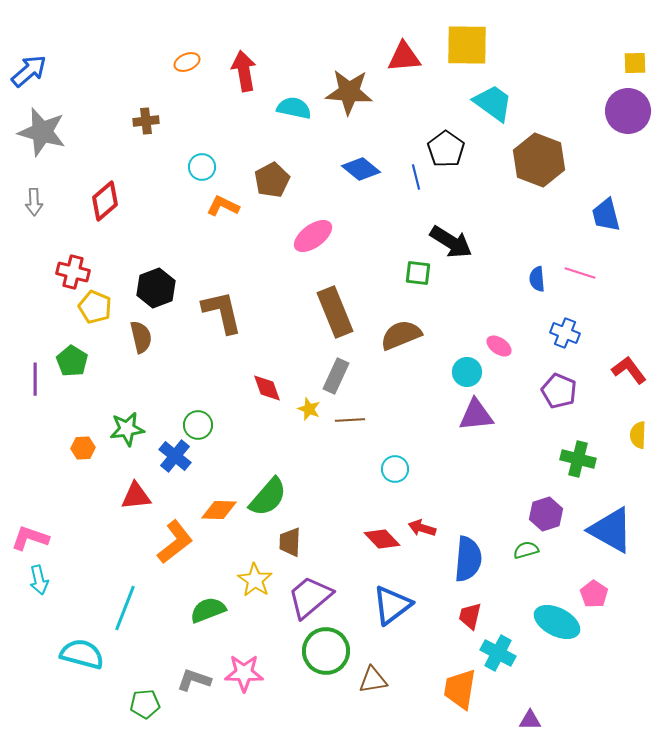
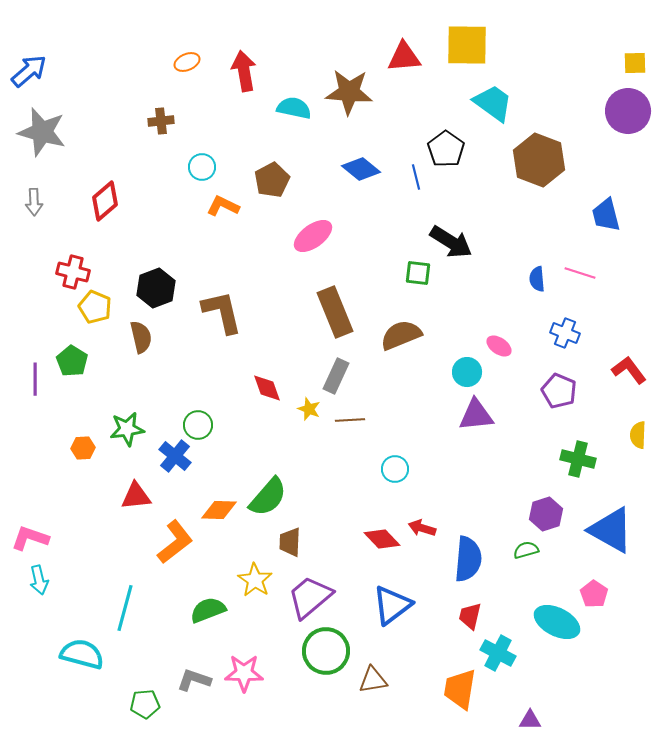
brown cross at (146, 121): moved 15 px right
cyan line at (125, 608): rotated 6 degrees counterclockwise
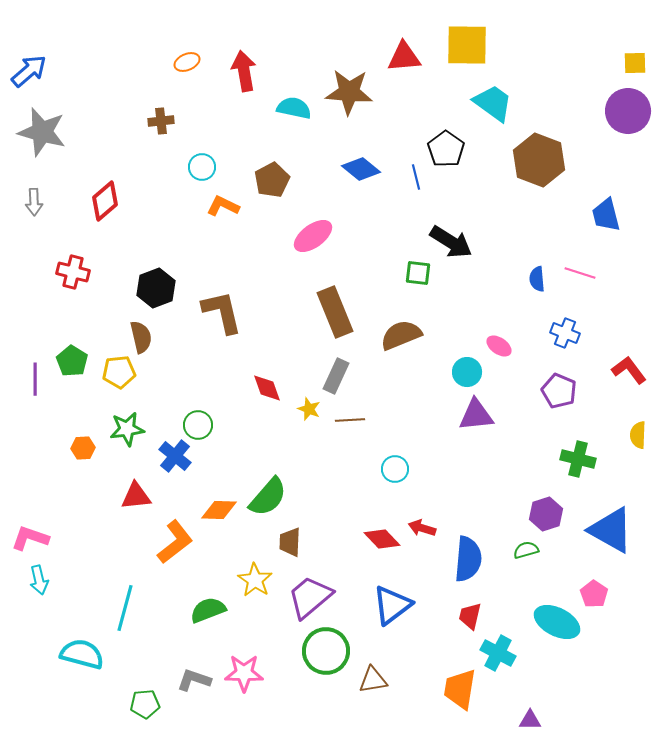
yellow pentagon at (95, 307): moved 24 px right, 65 px down; rotated 28 degrees counterclockwise
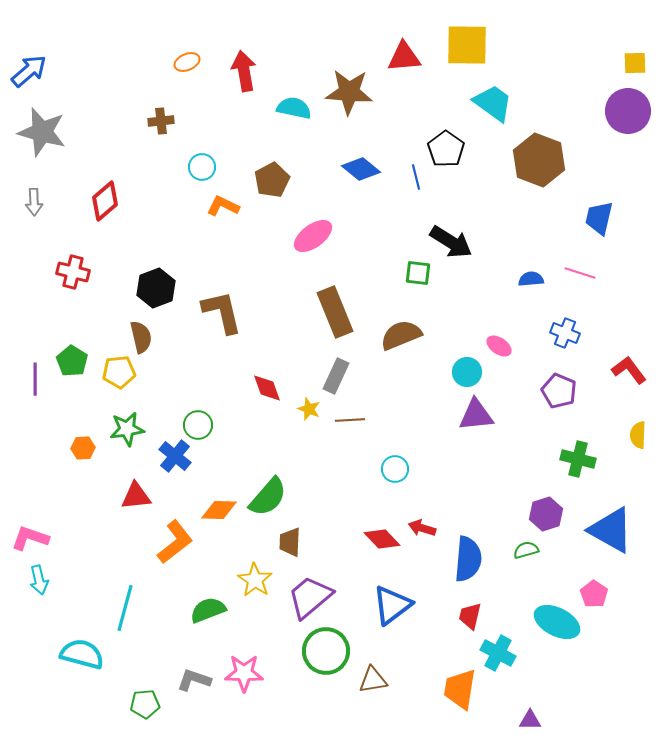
blue trapezoid at (606, 215): moved 7 px left, 3 px down; rotated 27 degrees clockwise
blue semicircle at (537, 279): moved 6 px left; rotated 90 degrees clockwise
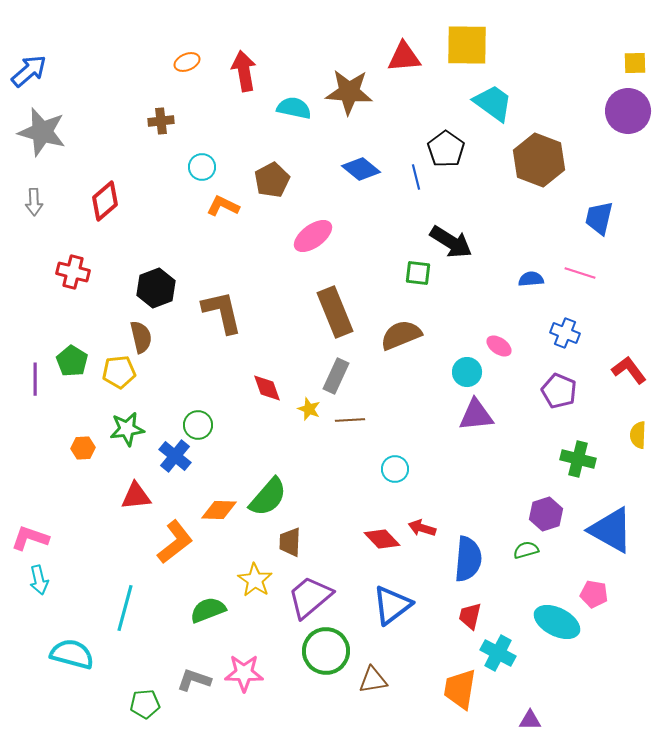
pink pentagon at (594, 594): rotated 24 degrees counterclockwise
cyan semicircle at (82, 654): moved 10 px left
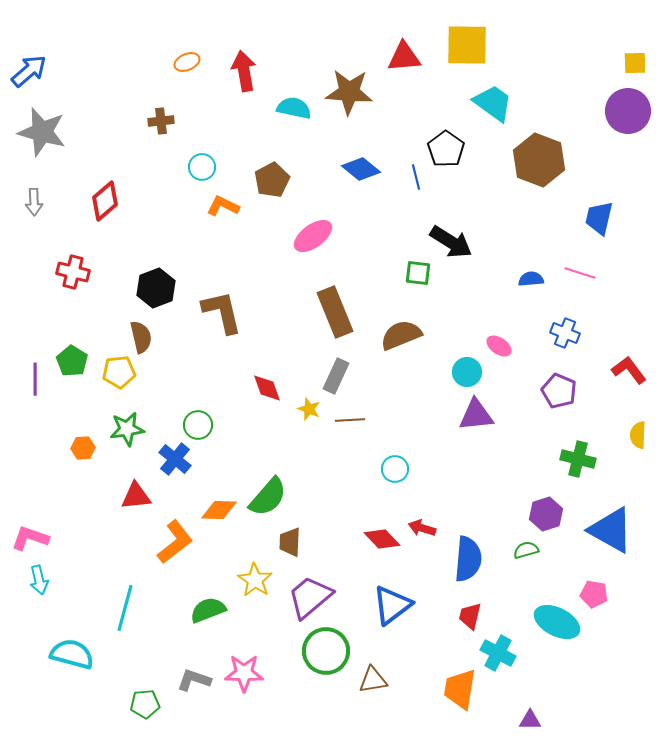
blue cross at (175, 456): moved 3 px down
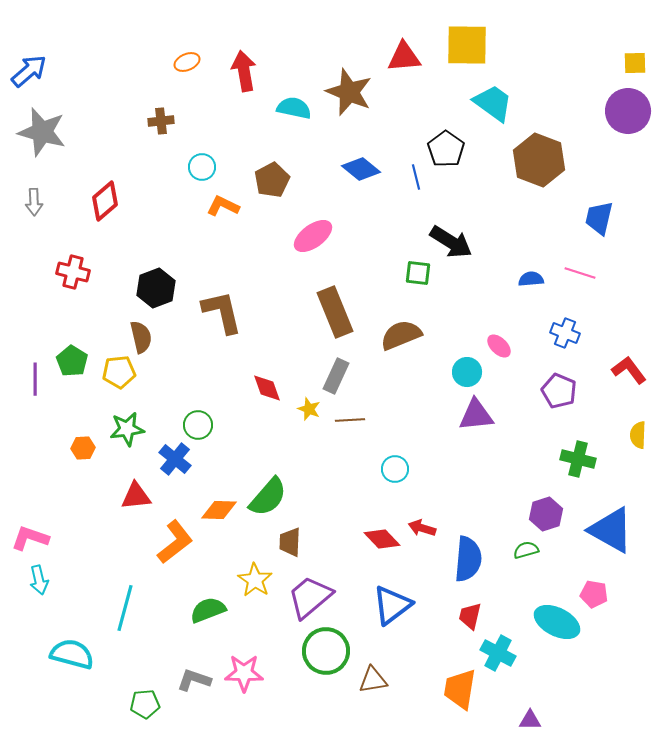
brown star at (349, 92): rotated 18 degrees clockwise
pink ellipse at (499, 346): rotated 10 degrees clockwise
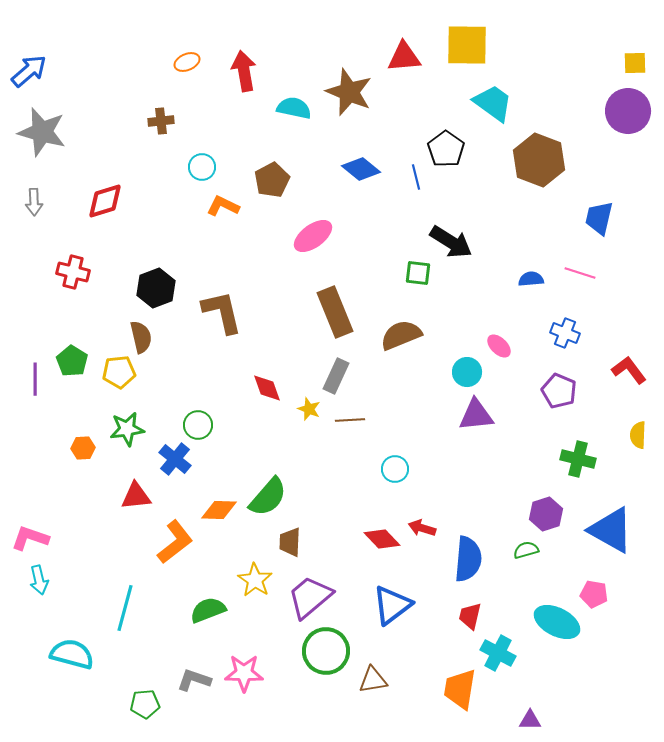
red diamond at (105, 201): rotated 24 degrees clockwise
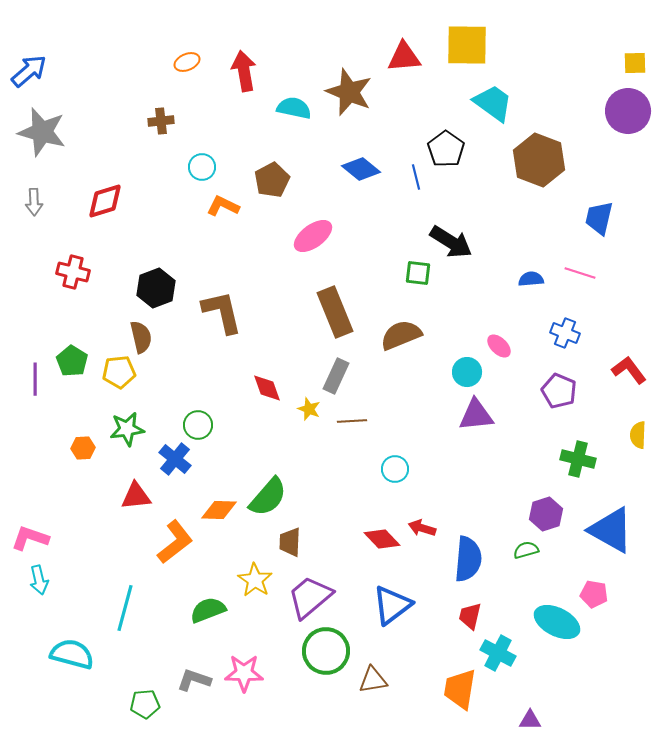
brown line at (350, 420): moved 2 px right, 1 px down
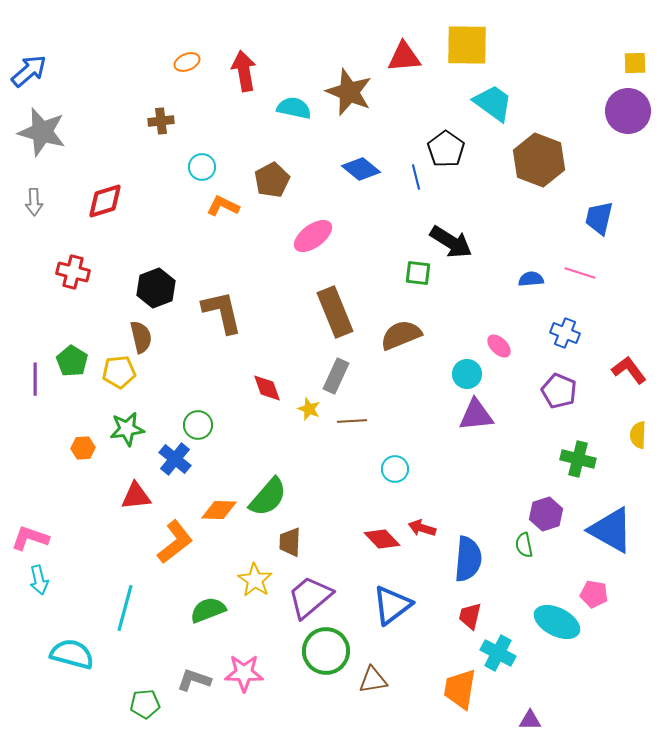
cyan circle at (467, 372): moved 2 px down
green semicircle at (526, 550): moved 2 px left, 5 px up; rotated 85 degrees counterclockwise
